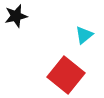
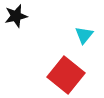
cyan triangle: rotated 12 degrees counterclockwise
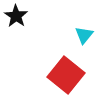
black star: rotated 25 degrees counterclockwise
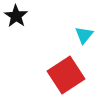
red square: rotated 18 degrees clockwise
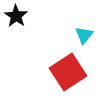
red square: moved 2 px right, 3 px up
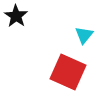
red square: rotated 33 degrees counterclockwise
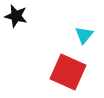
black star: rotated 20 degrees counterclockwise
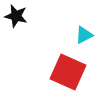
cyan triangle: rotated 24 degrees clockwise
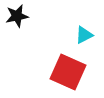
black star: moved 1 px right; rotated 25 degrees counterclockwise
